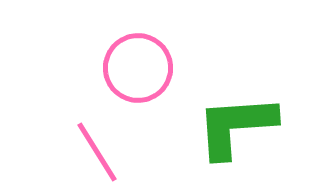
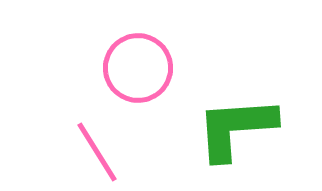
green L-shape: moved 2 px down
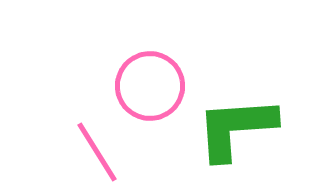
pink circle: moved 12 px right, 18 px down
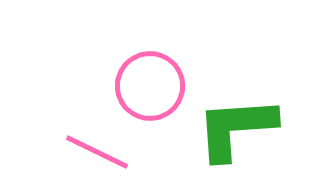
pink line: rotated 32 degrees counterclockwise
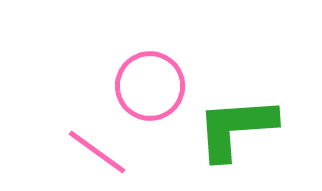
pink line: rotated 10 degrees clockwise
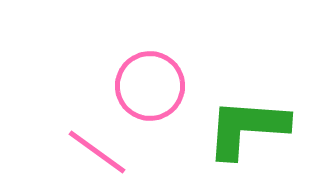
green L-shape: moved 11 px right; rotated 8 degrees clockwise
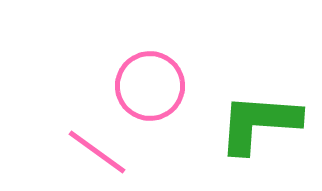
green L-shape: moved 12 px right, 5 px up
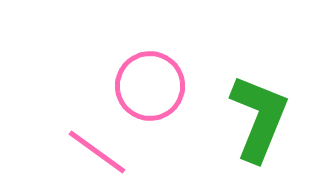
green L-shape: moved 5 px up; rotated 108 degrees clockwise
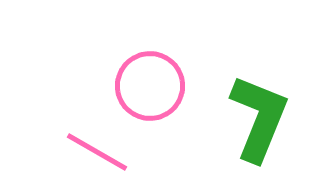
pink line: rotated 6 degrees counterclockwise
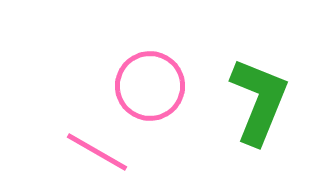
green L-shape: moved 17 px up
